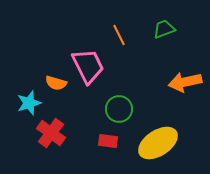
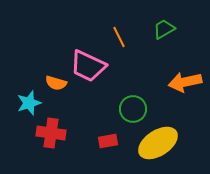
green trapezoid: rotated 10 degrees counterclockwise
orange line: moved 2 px down
pink trapezoid: rotated 141 degrees clockwise
green circle: moved 14 px right
red cross: rotated 28 degrees counterclockwise
red rectangle: rotated 18 degrees counterclockwise
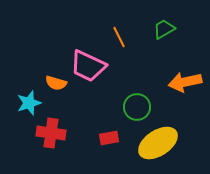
green circle: moved 4 px right, 2 px up
red rectangle: moved 1 px right, 3 px up
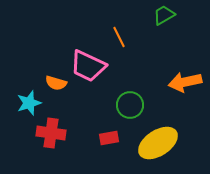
green trapezoid: moved 14 px up
green circle: moved 7 px left, 2 px up
